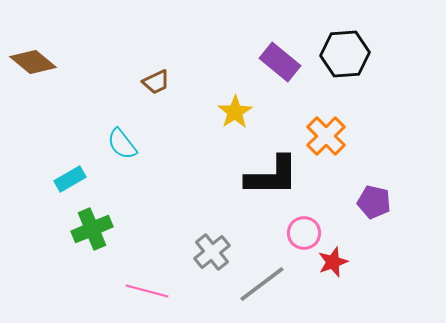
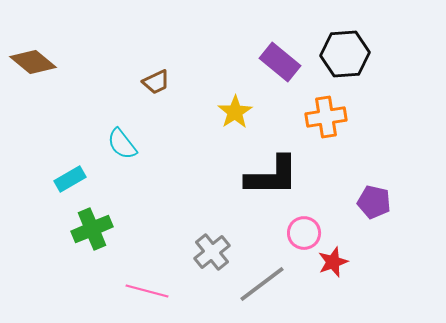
orange cross: moved 19 px up; rotated 36 degrees clockwise
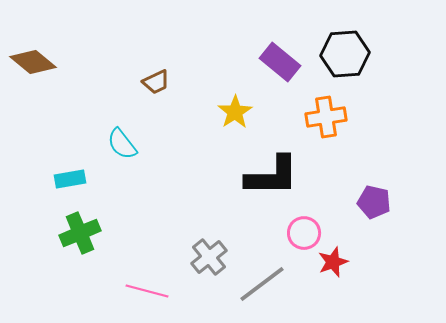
cyan rectangle: rotated 20 degrees clockwise
green cross: moved 12 px left, 4 px down
gray cross: moved 3 px left, 5 px down
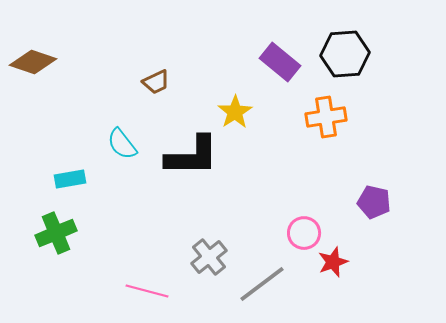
brown diamond: rotated 21 degrees counterclockwise
black L-shape: moved 80 px left, 20 px up
green cross: moved 24 px left
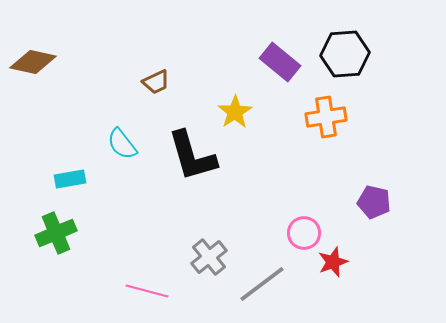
brown diamond: rotated 6 degrees counterclockwise
black L-shape: rotated 74 degrees clockwise
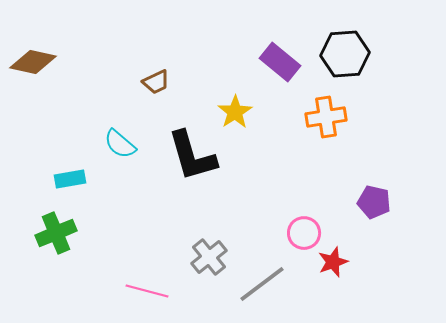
cyan semicircle: moved 2 px left; rotated 12 degrees counterclockwise
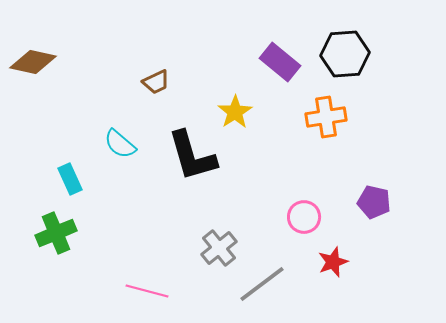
cyan rectangle: rotated 76 degrees clockwise
pink circle: moved 16 px up
gray cross: moved 10 px right, 9 px up
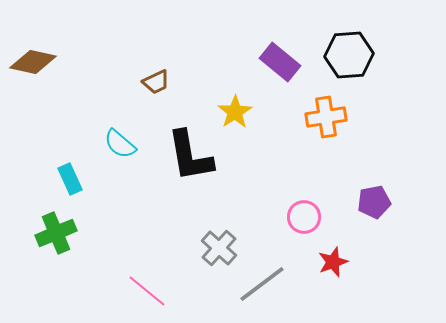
black hexagon: moved 4 px right, 1 px down
black L-shape: moved 2 px left; rotated 6 degrees clockwise
purple pentagon: rotated 24 degrees counterclockwise
gray cross: rotated 9 degrees counterclockwise
pink line: rotated 24 degrees clockwise
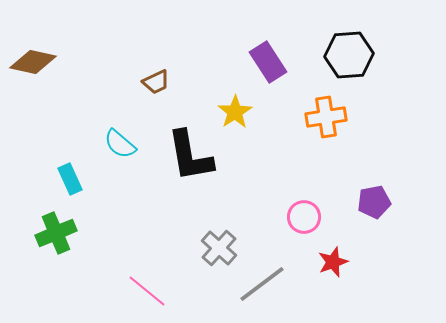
purple rectangle: moved 12 px left; rotated 18 degrees clockwise
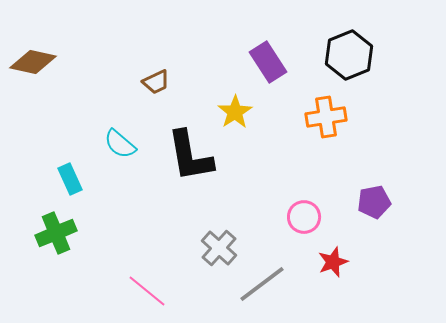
black hexagon: rotated 18 degrees counterclockwise
